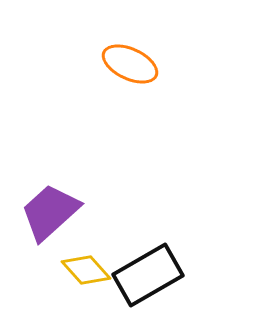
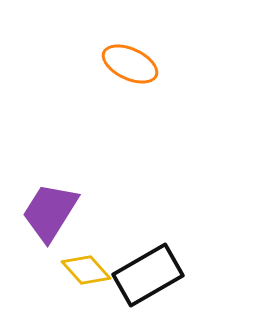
purple trapezoid: rotated 16 degrees counterclockwise
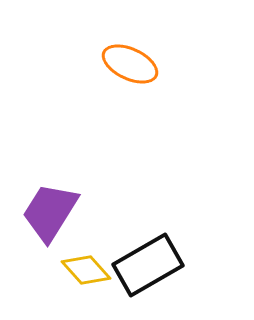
black rectangle: moved 10 px up
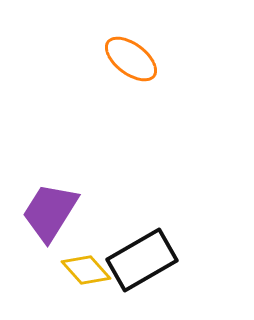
orange ellipse: moved 1 px right, 5 px up; rotated 12 degrees clockwise
black rectangle: moved 6 px left, 5 px up
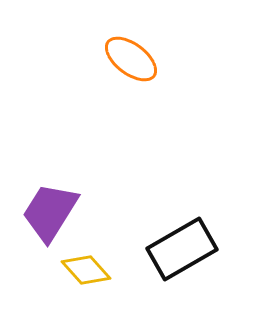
black rectangle: moved 40 px right, 11 px up
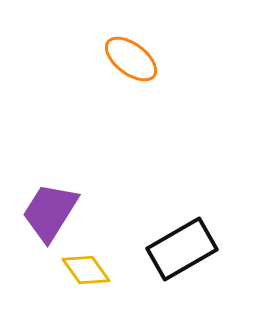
yellow diamond: rotated 6 degrees clockwise
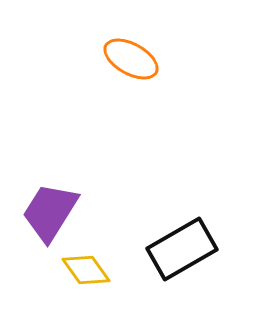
orange ellipse: rotated 8 degrees counterclockwise
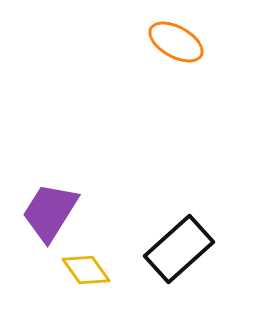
orange ellipse: moved 45 px right, 17 px up
black rectangle: moved 3 px left; rotated 12 degrees counterclockwise
